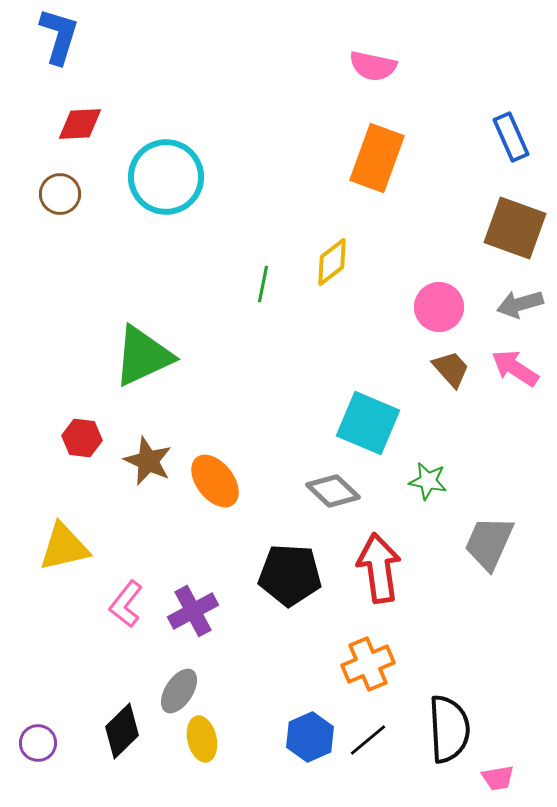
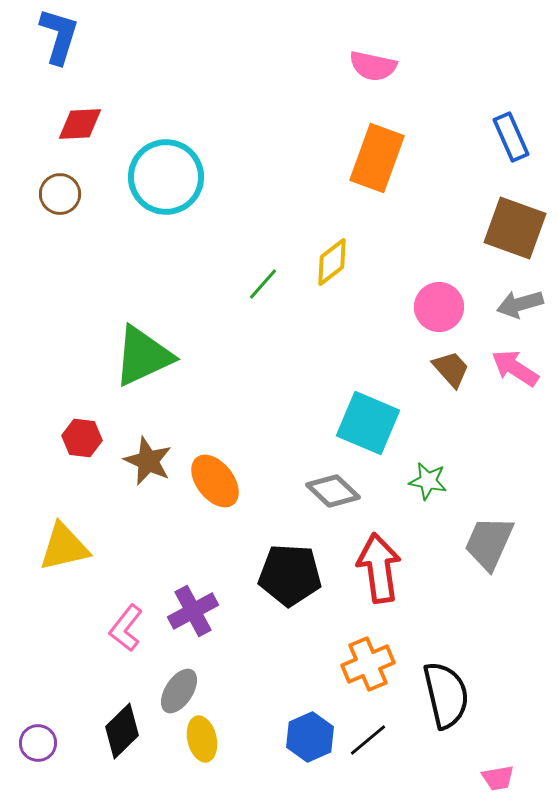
green line: rotated 30 degrees clockwise
pink L-shape: moved 24 px down
black semicircle: moved 3 px left, 34 px up; rotated 10 degrees counterclockwise
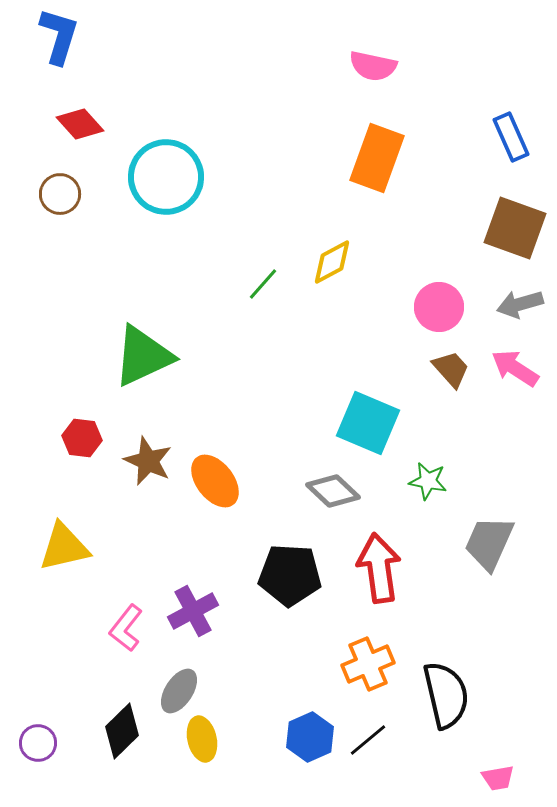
red diamond: rotated 51 degrees clockwise
yellow diamond: rotated 9 degrees clockwise
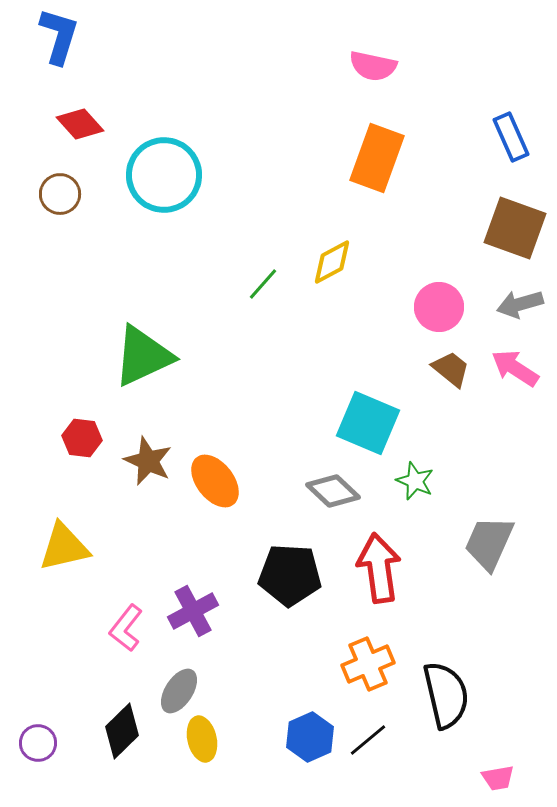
cyan circle: moved 2 px left, 2 px up
brown trapezoid: rotated 9 degrees counterclockwise
green star: moved 13 px left; rotated 12 degrees clockwise
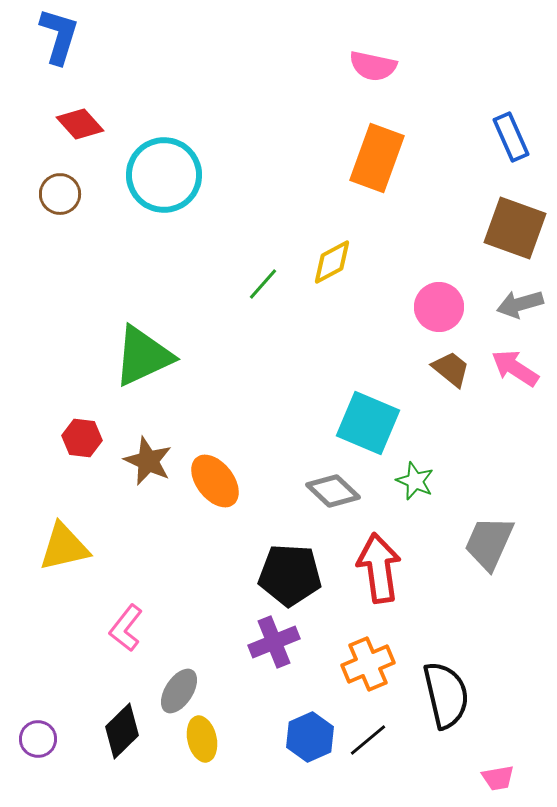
purple cross: moved 81 px right, 31 px down; rotated 6 degrees clockwise
purple circle: moved 4 px up
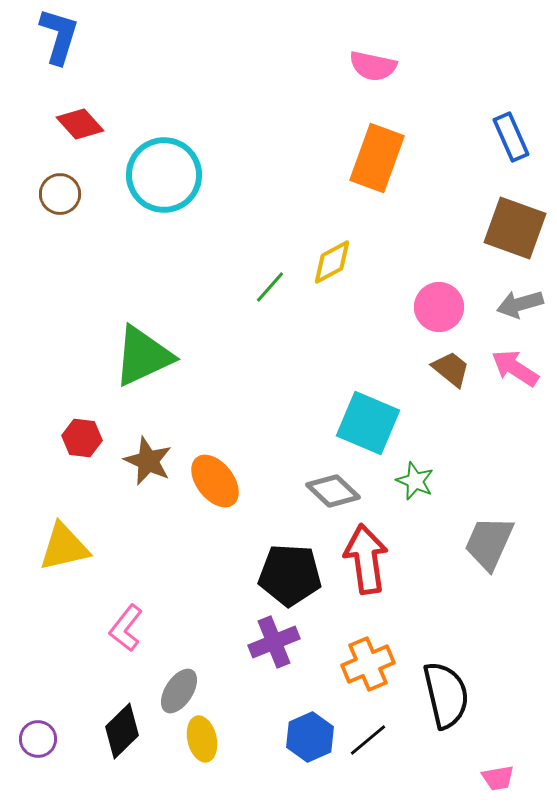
green line: moved 7 px right, 3 px down
red arrow: moved 13 px left, 9 px up
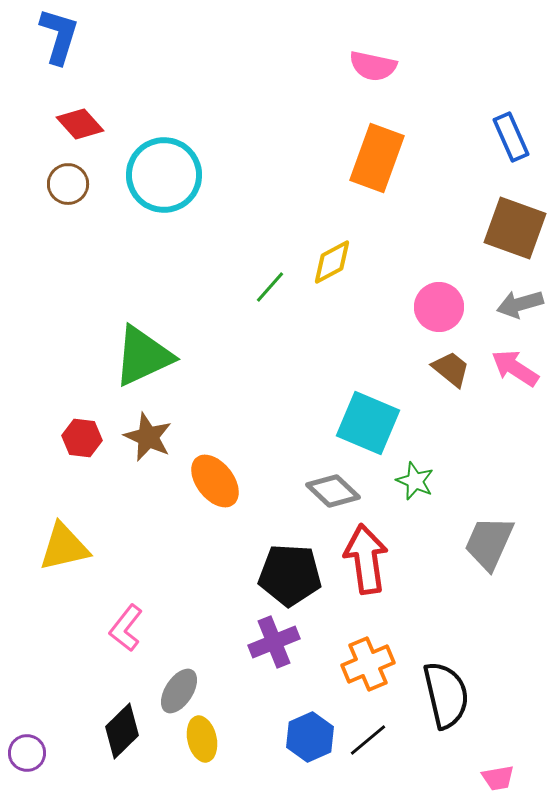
brown circle: moved 8 px right, 10 px up
brown star: moved 24 px up
purple circle: moved 11 px left, 14 px down
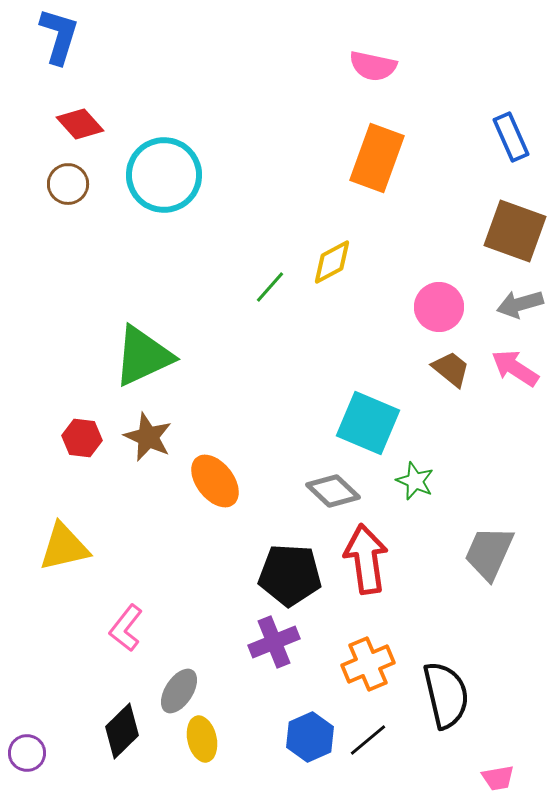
brown square: moved 3 px down
gray trapezoid: moved 10 px down
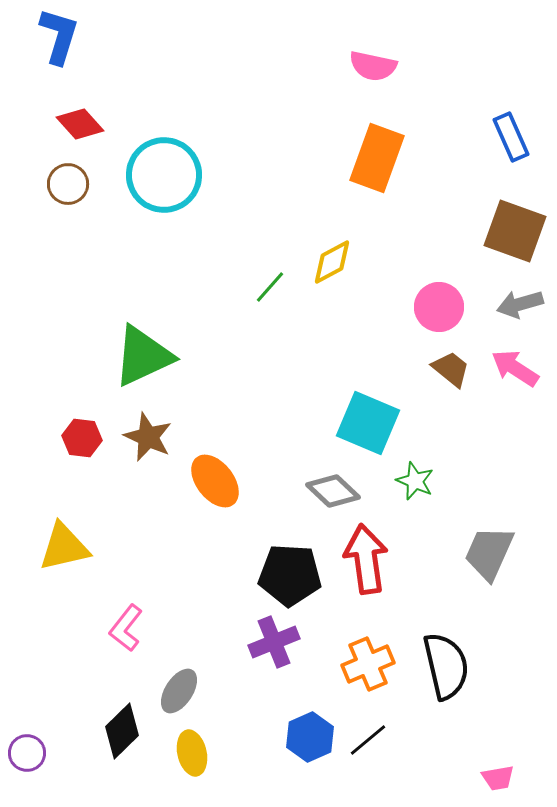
black semicircle: moved 29 px up
yellow ellipse: moved 10 px left, 14 px down
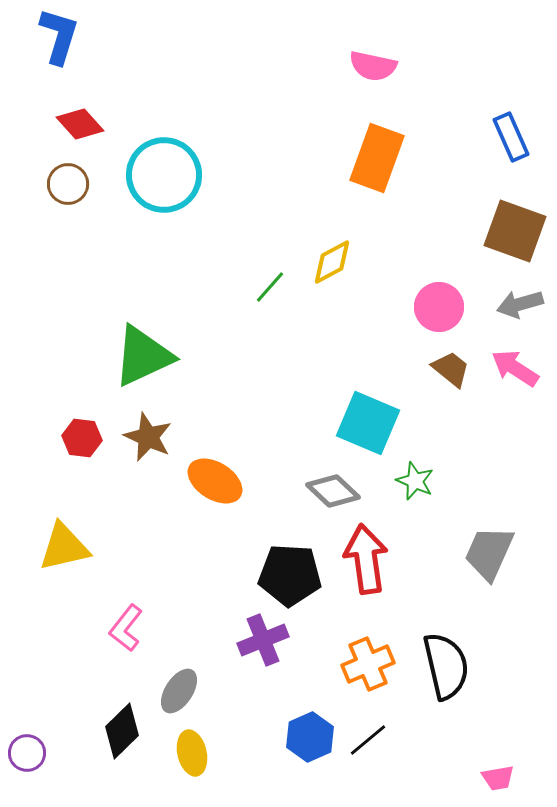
orange ellipse: rotated 20 degrees counterclockwise
purple cross: moved 11 px left, 2 px up
